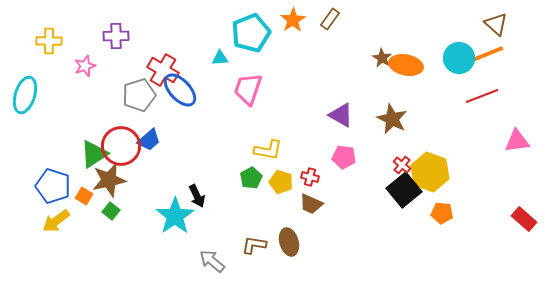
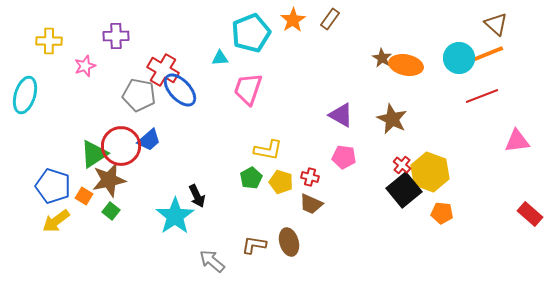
gray pentagon at (139, 95): rotated 28 degrees clockwise
red rectangle at (524, 219): moved 6 px right, 5 px up
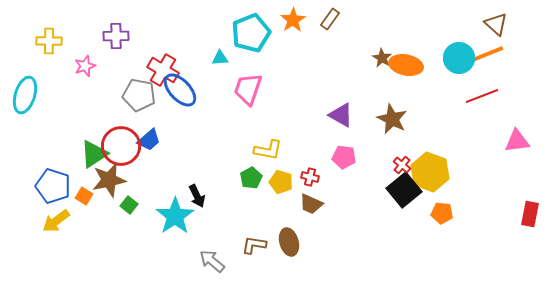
green square at (111, 211): moved 18 px right, 6 px up
red rectangle at (530, 214): rotated 60 degrees clockwise
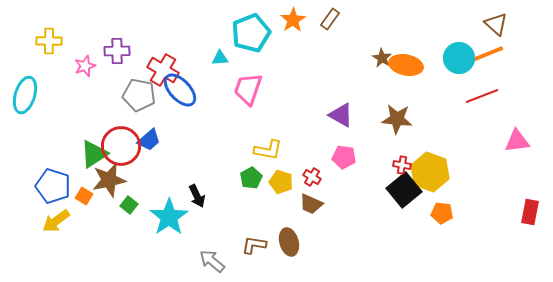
purple cross at (116, 36): moved 1 px right, 15 px down
brown star at (392, 119): moved 5 px right; rotated 20 degrees counterclockwise
red cross at (402, 165): rotated 30 degrees counterclockwise
red cross at (310, 177): moved 2 px right; rotated 18 degrees clockwise
red rectangle at (530, 214): moved 2 px up
cyan star at (175, 216): moved 6 px left, 1 px down
